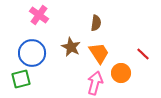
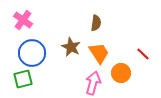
pink cross: moved 16 px left, 5 px down
green square: moved 2 px right
pink arrow: moved 2 px left
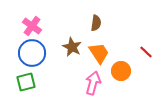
pink cross: moved 9 px right, 6 px down
brown star: moved 1 px right
red line: moved 3 px right, 2 px up
orange circle: moved 2 px up
green square: moved 3 px right, 3 px down
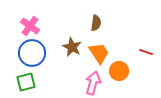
pink cross: moved 2 px left
red line: rotated 24 degrees counterclockwise
orange circle: moved 2 px left
